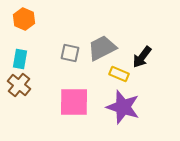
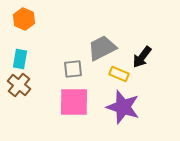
gray square: moved 3 px right, 16 px down; rotated 18 degrees counterclockwise
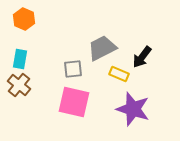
pink square: rotated 12 degrees clockwise
purple star: moved 10 px right, 2 px down
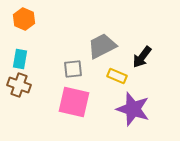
gray trapezoid: moved 2 px up
yellow rectangle: moved 2 px left, 2 px down
brown cross: rotated 20 degrees counterclockwise
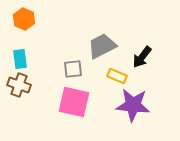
cyan rectangle: rotated 18 degrees counterclockwise
purple star: moved 4 px up; rotated 12 degrees counterclockwise
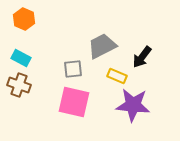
cyan rectangle: moved 1 px right, 1 px up; rotated 54 degrees counterclockwise
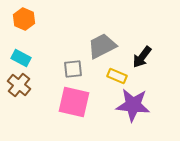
brown cross: rotated 20 degrees clockwise
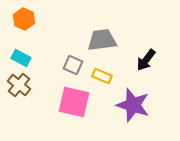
gray trapezoid: moved 6 px up; rotated 20 degrees clockwise
black arrow: moved 4 px right, 3 px down
gray square: moved 4 px up; rotated 30 degrees clockwise
yellow rectangle: moved 15 px left
purple star: rotated 12 degrees clockwise
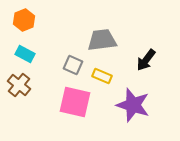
orange hexagon: moved 1 px down; rotated 15 degrees clockwise
cyan rectangle: moved 4 px right, 4 px up
pink square: moved 1 px right
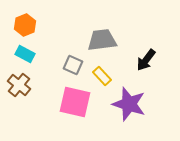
orange hexagon: moved 1 px right, 5 px down
yellow rectangle: rotated 24 degrees clockwise
purple star: moved 4 px left, 1 px up
